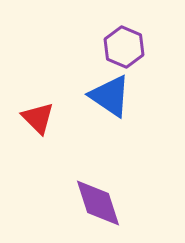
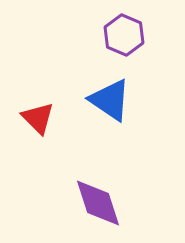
purple hexagon: moved 12 px up
blue triangle: moved 4 px down
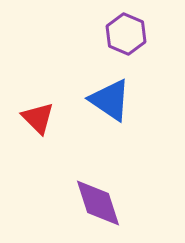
purple hexagon: moved 2 px right, 1 px up
